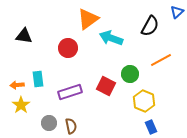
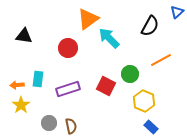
cyan arrow: moved 2 px left; rotated 25 degrees clockwise
cyan rectangle: rotated 14 degrees clockwise
purple rectangle: moved 2 px left, 3 px up
blue rectangle: rotated 24 degrees counterclockwise
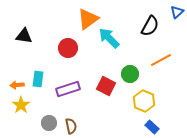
blue rectangle: moved 1 px right
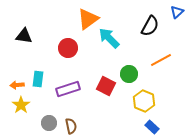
green circle: moved 1 px left
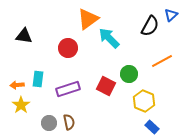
blue triangle: moved 6 px left, 3 px down
orange line: moved 1 px right, 1 px down
brown semicircle: moved 2 px left, 4 px up
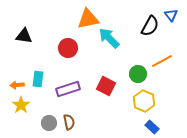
blue triangle: rotated 24 degrees counterclockwise
orange triangle: rotated 25 degrees clockwise
green circle: moved 9 px right
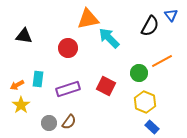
green circle: moved 1 px right, 1 px up
orange arrow: rotated 24 degrees counterclockwise
yellow hexagon: moved 1 px right, 1 px down
brown semicircle: rotated 49 degrees clockwise
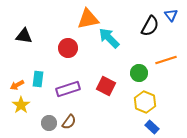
orange line: moved 4 px right, 1 px up; rotated 10 degrees clockwise
